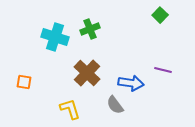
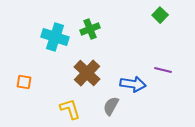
blue arrow: moved 2 px right, 1 px down
gray semicircle: moved 4 px left, 1 px down; rotated 66 degrees clockwise
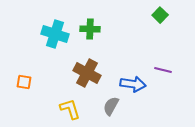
green cross: rotated 24 degrees clockwise
cyan cross: moved 3 px up
brown cross: rotated 16 degrees counterclockwise
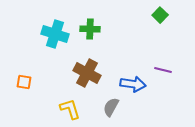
gray semicircle: moved 1 px down
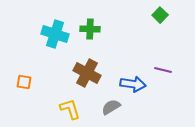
gray semicircle: rotated 30 degrees clockwise
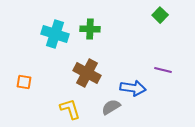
blue arrow: moved 4 px down
